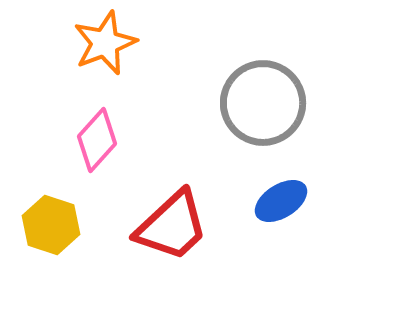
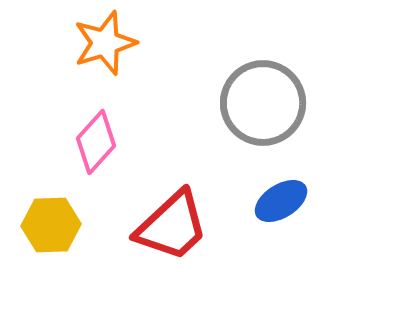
orange star: rotated 4 degrees clockwise
pink diamond: moved 1 px left, 2 px down
yellow hexagon: rotated 20 degrees counterclockwise
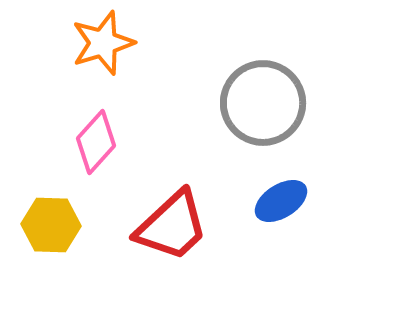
orange star: moved 2 px left
yellow hexagon: rotated 4 degrees clockwise
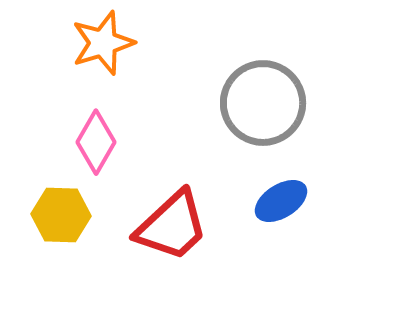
pink diamond: rotated 12 degrees counterclockwise
yellow hexagon: moved 10 px right, 10 px up
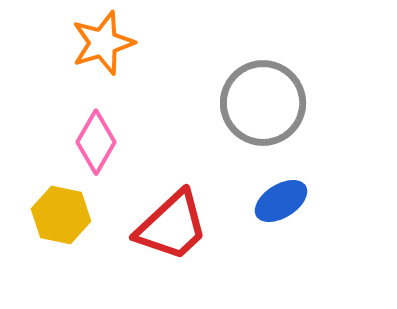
yellow hexagon: rotated 10 degrees clockwise
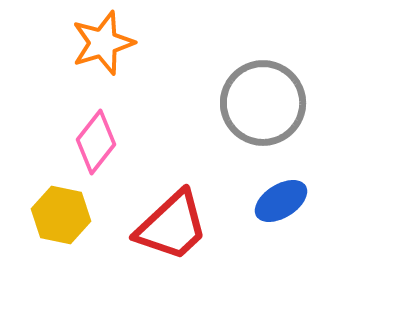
pink diamond: rotated 8 degrees clockwise
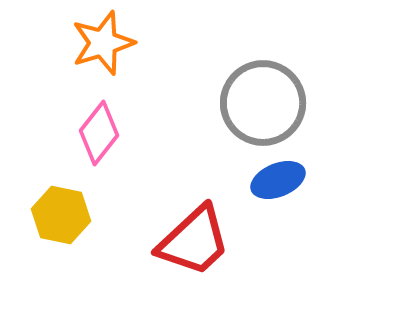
pink diamond: moved 3 px right, 9 px up
blue ellipse: moved 3 px left, 21 px up; rotated 10 degrees clockwise
red trapezoid: moved 22 px right, 15 px down
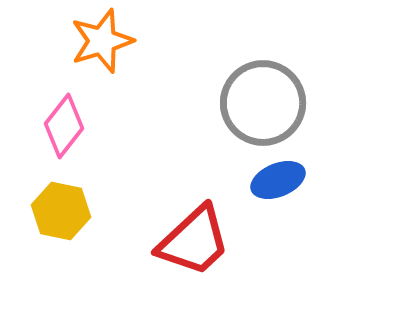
orange star: moved 1 px left, 2 px up
pink diamond: moved 35 px left, 7 px up
yellow hexagon: moved 4 px up
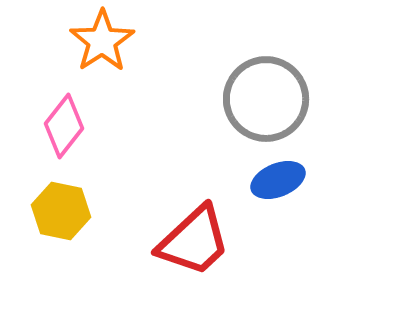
orange star: rotated 16 degrees counterclockwise
gray circle: moved 3 px right, 4 px up
